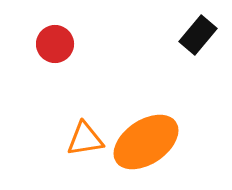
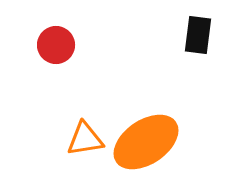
black rectangle: rotated 33 degrees counterclockwise
red circle: moved 1 px right, 1 px down
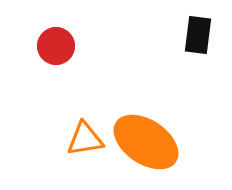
red circle: moved 1 px down
orange ellipse: rotated 68 degrees clockwise
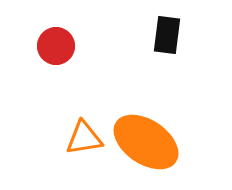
black rectangle: moved 31 px left
orange triangle: moved 1 px left, 1 px up
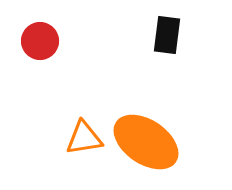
red circle: moved 16 px left, 5 px up
